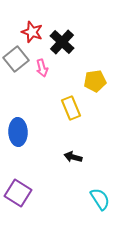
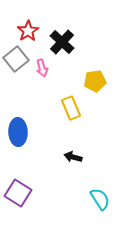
red star: moved 4 px left, 1 px up; rotated 20 degrees clockwise
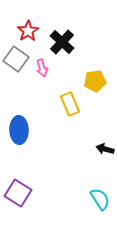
gray square: rotated 15 degrees counterclockwise
yellow rectangle: moved 1 px left, 4 px up
blue ellipse: moved 1 px right, 2 px up
black arrow: moved 32 px right, 8 px up
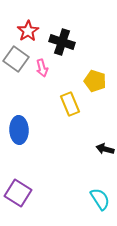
black cross: rotated 25 degrees counterclockwise
yellow pentagon: rotated 25 degrees clockwise
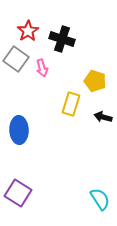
black cross: moved 3 px up
yellow rectangle: moved 1 px right; rotated 40 degrees clockwise
black arrow: moved 2 px left, 32 px up
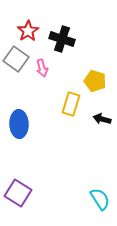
black arrow: moved 1 px left, 2 px down
blue ellipse: moved 6 px up
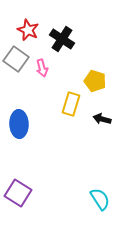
red star: moved 1 px up; rotated 15 degrees counterclockwise
black cross: rotated 15 degrees clockwise
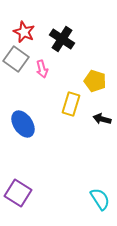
red star: moved 4 px left, 2 px down
pink arrow: moved 1 px down
blue ellipse: moved 4 px right; rotated 32 degrees counterclockwise
